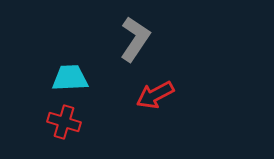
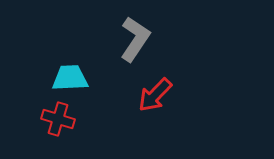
red arrow: rotated 18 degrees counterclockwise
red cross: moved 6 px left, 3 px up
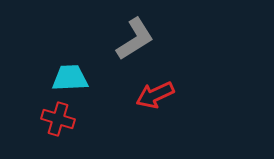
gray L-shape: rotated 24 degrees clockwise
red arrow: rotated 21 degrees clockwise
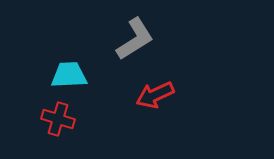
cyan trapezoid: moved 1 px left, 3 px up
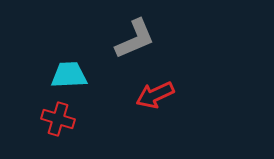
gray L-shape: rotated 9 degrees clockwise
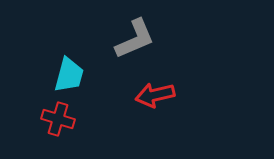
cyan trapezoid: rotated 108 degrees clockwise
red arrow: rotated 12 degrees clockwise
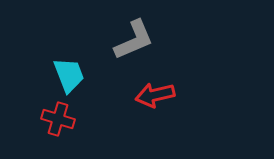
gray L-shape: moved 1 px left, 1 px down
cyan trapezoid: rotated 36 degrees counterclockwise
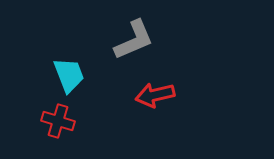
red cross: moved 2 px down
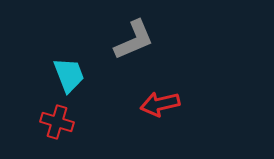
red arrow: moved 5 px right, 9 px down
red cross: moved 1 px left, 1 px down
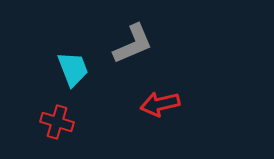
gray L-shape: moved 1 px left, 4 px down
cyan trapezoid: moved 4 px right, 6 px up
